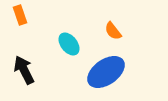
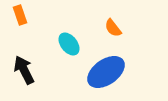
orange semicircle: moved 3 px up
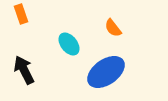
orange rectangle: moved 1 px right, 1 px up
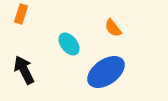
orange rectangle: rotated 36 degrees clockwise
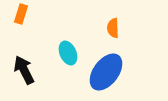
orange semicircle: rotated 36 degrees clockwise
cyan ellipse: moved 1 px left, 9 px down; rotated 15 degrees clockwise
blue ellipse: rotated 18 degrees counterclockwise
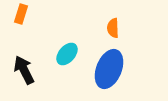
cyan ellipse: moved 1 px left, 1 px down; rotated 65 degrees clockwise
blue ellipse: moved 3 px right, 3 px up; rotated 15 degrees counterclockwise
